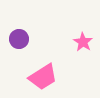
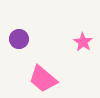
pink trapezoid: moved 2 px down; rotated 72 degrees clockwise
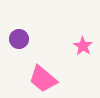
pink star: moved 4 px down
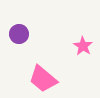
purple circle: moved 5 px up
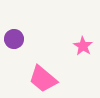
purple circle: moved 5 px left, 5 px down
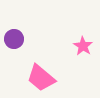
pink trapezoid: moved 2 px left, 1 px up
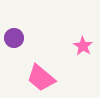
purple circle: moved 1 px up
